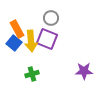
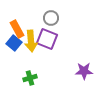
green cross: moved 2 px left, 4 px down
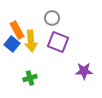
gray circle: moved 1 px right
orange rectangle: moved 1 px down
purple square: moved 11 px right, 3 px down
blue square: moved 2 px left, 1 px down
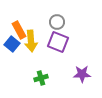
gray circle: moved 5 px right, 4 px down
orange rectangle: moved 2 px right
purple star: moved 2 px left, 3 px down
green cross: moved 11 px right
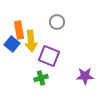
orange rectangle: rotated 18 degrees clockwise
purple square: moved 9 px left, 14 px down
purple star: moved 3 px right, 2 px down
